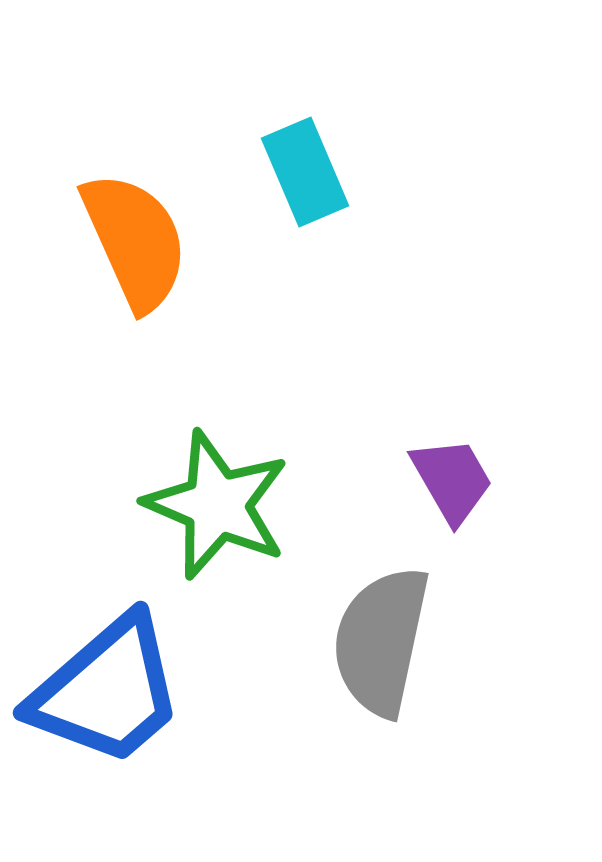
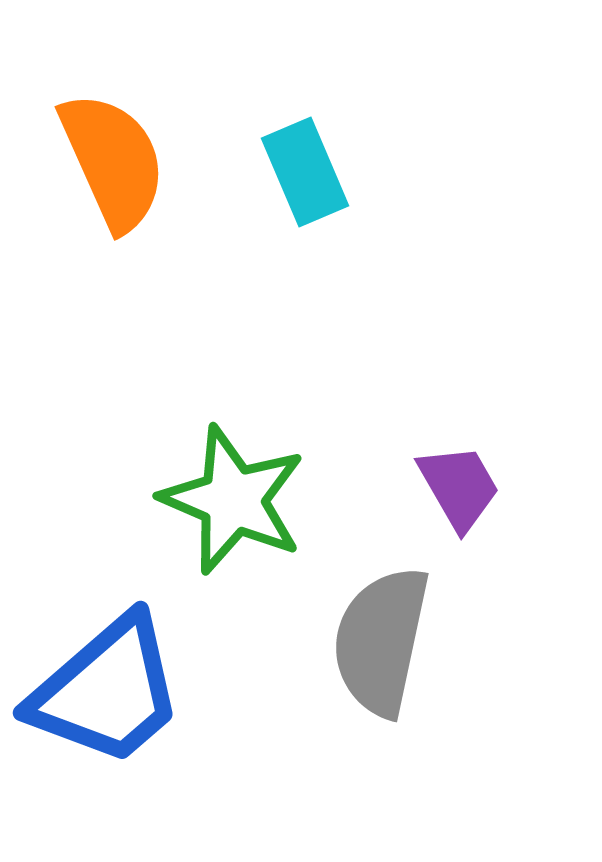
orange semicircle: moved 22 px left, 80 px up
purple trapezoid: moved 7 px right, 7 px down
green star: moved 16 px right, 5 px up
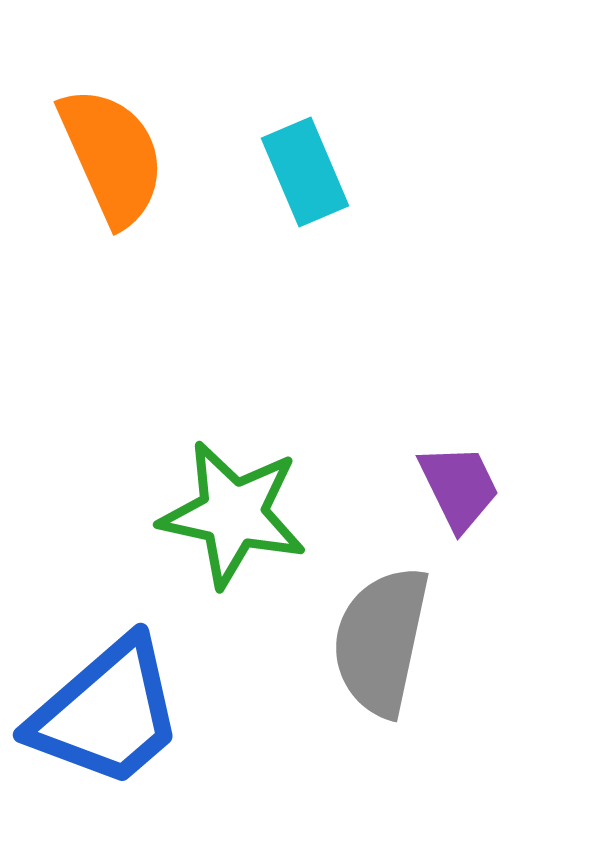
orange semicircle: moved 1 px left, 5 px up
purple trapezoid: rotated 4 degrees clockwise
green star: moved 14 px down; rotated 11 degrees counterclockwise
blue trapezoid: moved 22 px down
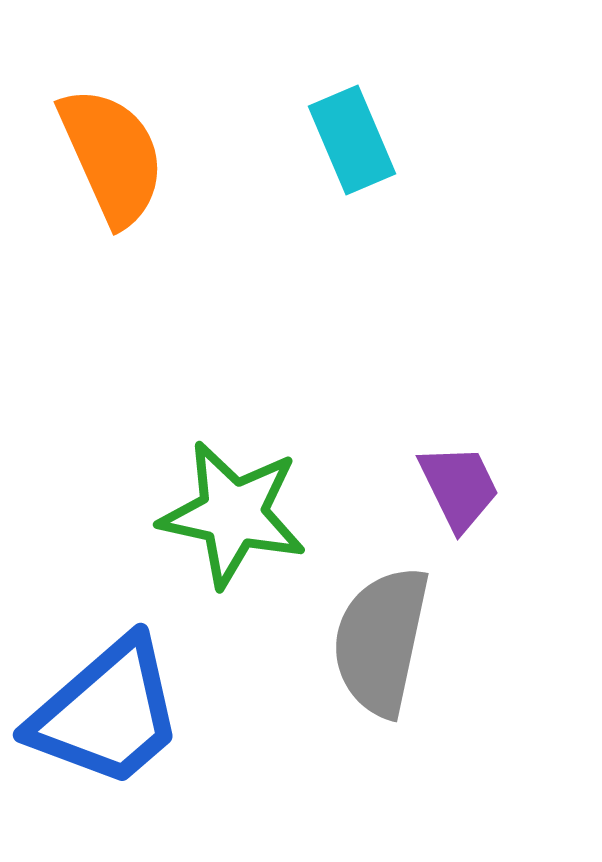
cyan rectangle: moved 47 px right, 32 px up
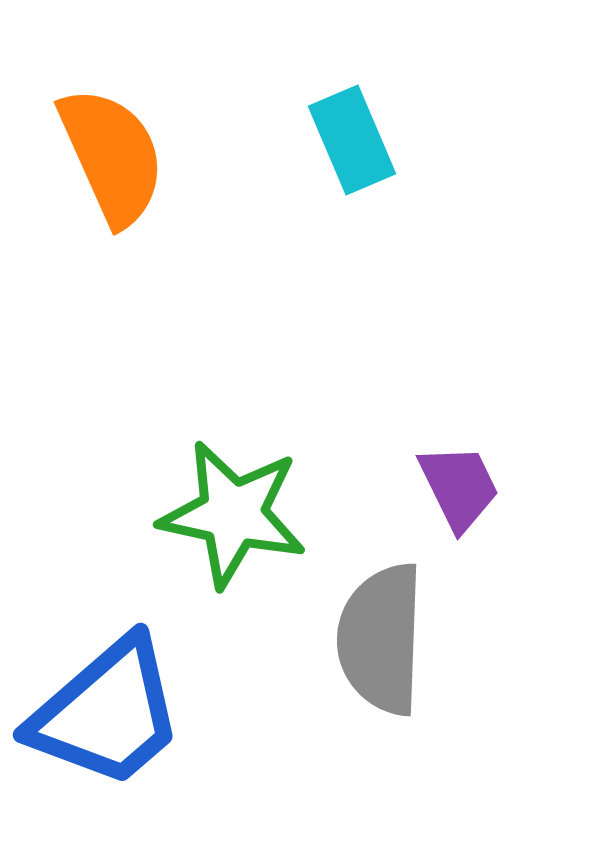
gray semicircle: moved 2 px up; rotated 10 degrees counterclockwise
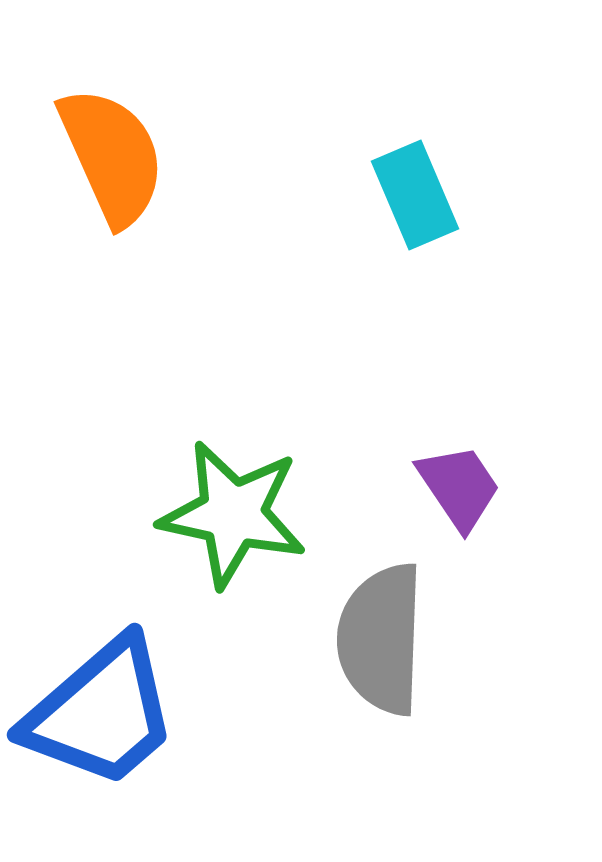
cyan rectangle: moved 63 px right, 55 px down
purple trapezoid: rotated 8 degrees counterclockwise
blue trapezoid: moved 6 px left
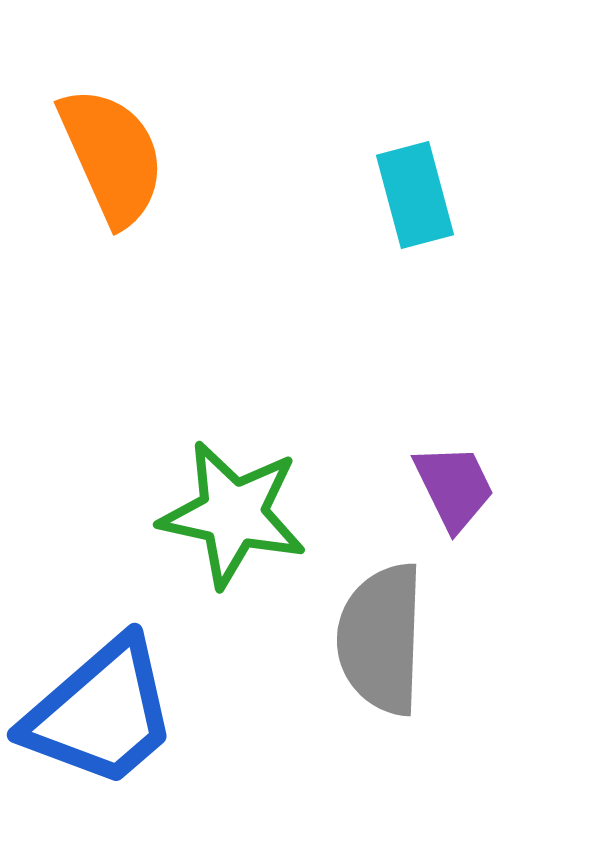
cyan rectangle: rotated 8 degrees clockwise
purple trapezoid: moved 5 px left; rotated 8 degrees clockwise
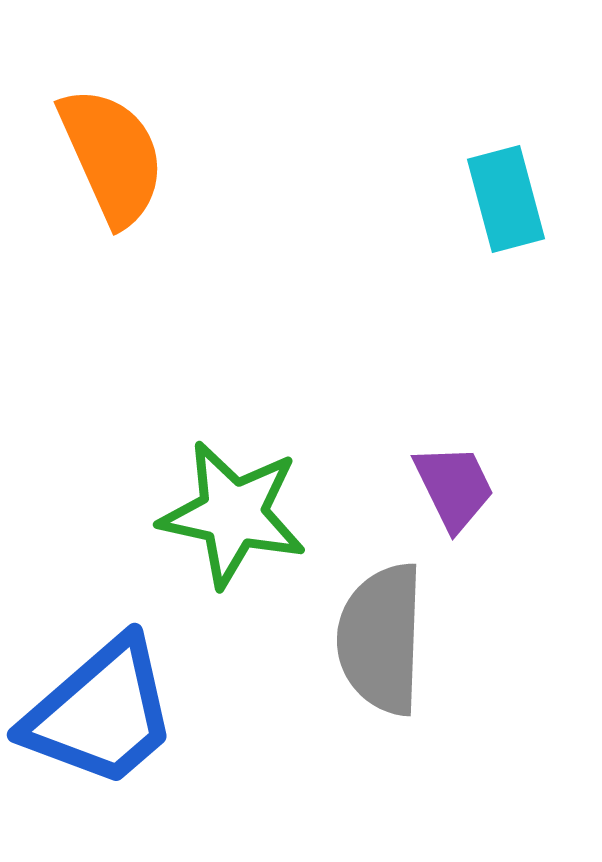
cyan rectangle: moved 91 px right, 4 px down
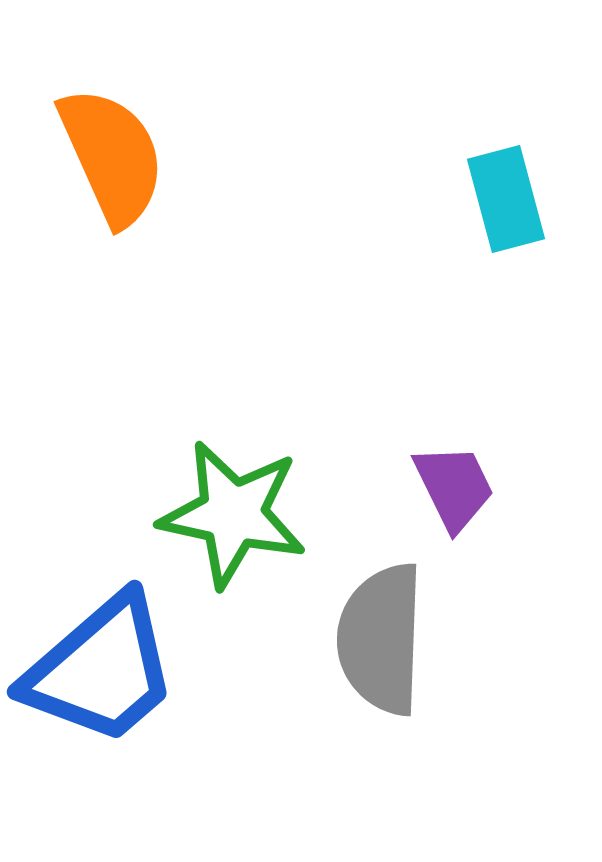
blue trapezoid: moved 43 px up
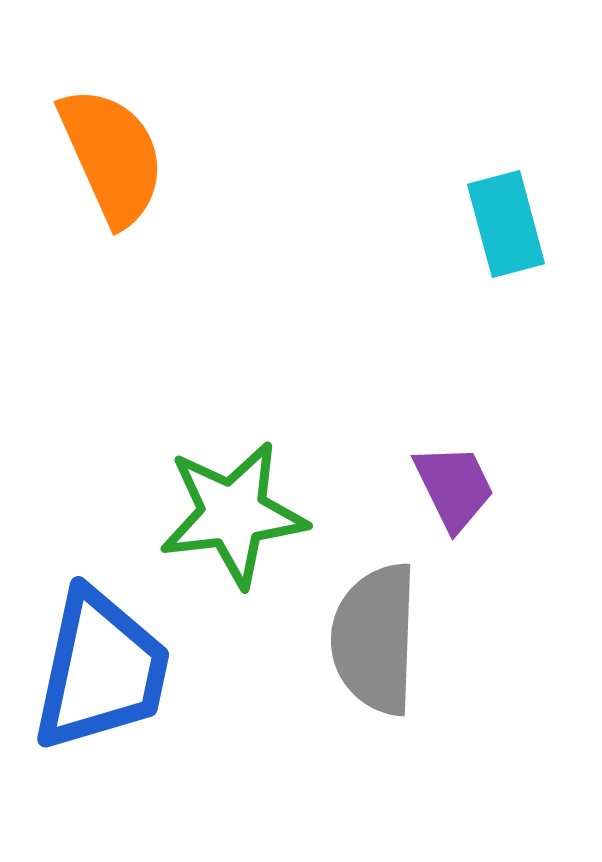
cyan rectangle: moved 25 px down
green star: rotated 19 degrees counterclockwise
gray semicircle: moved 6 px left
blue trapezoid: rotated 37 degrees counterclockwise
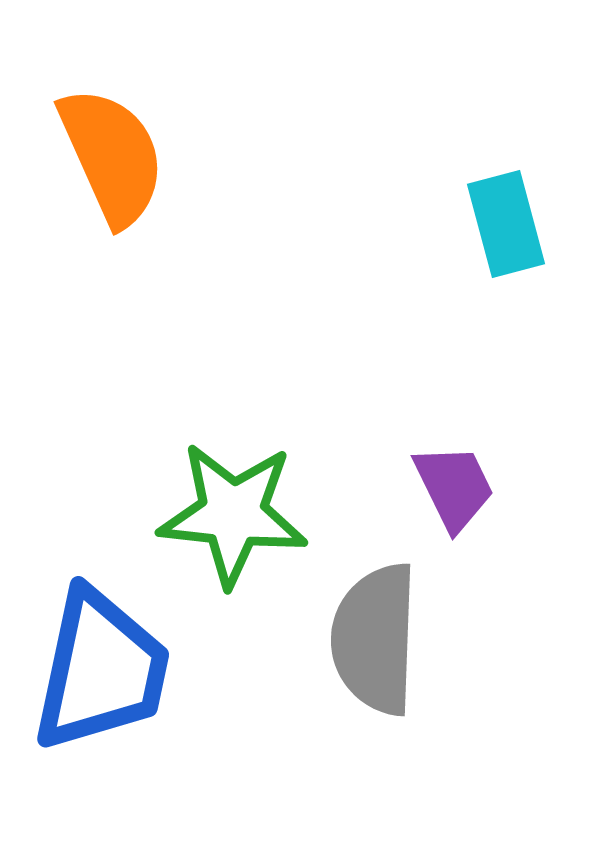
green star: rotated 13 degrees clockwise
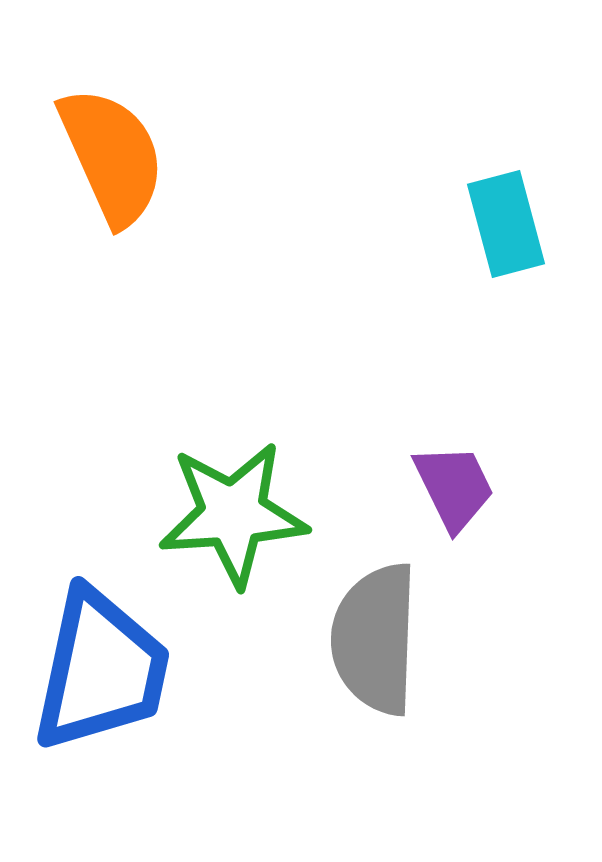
green star: rotated 10 degrees counterclockwise
